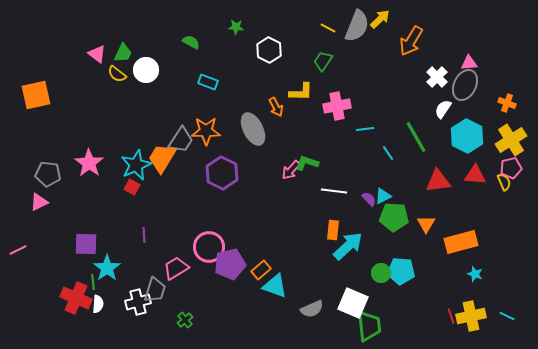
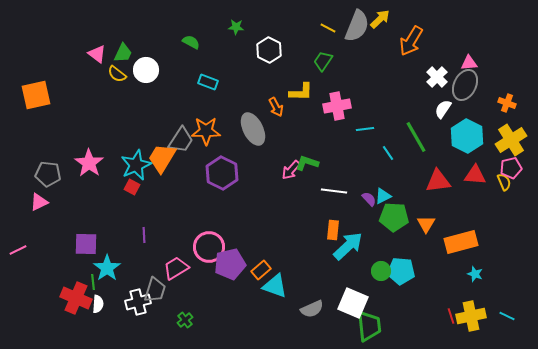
green circle at (381, 273): moved 2 px up
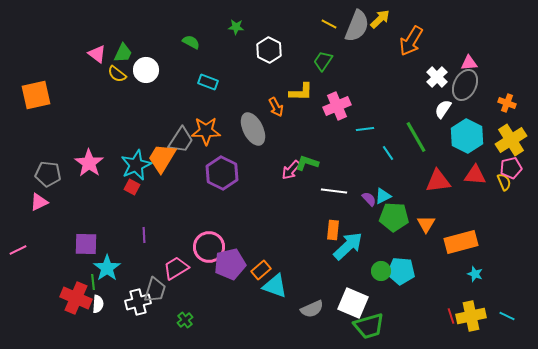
yellow line at (328, 28): moved 1 px right, 4 px up
pink cross at (337, 106): rotated 12 degrees counterclockwise
green trapezoid at (369, 326): rotated 80 degrees clockwise
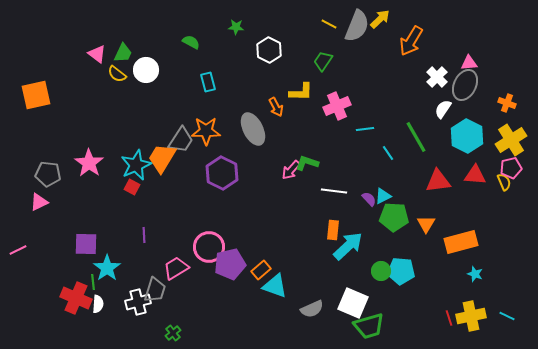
cyan rectangle at (208, 82): rotated 54 degrees clockwise
red line at (451, 316): moved 2 px left, 2 px down
green cross at (185, 320): moved 12 px left, 13 px down
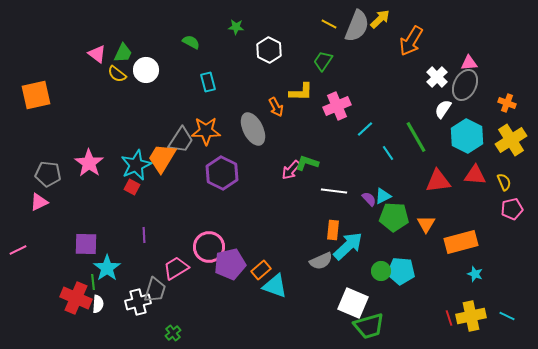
cyan line at (365, 129): rotated 36 degrees counterclockwise
pink pentagon at (511, 168): moved 1 px right, 41 px down
gray semicircle at (312, 309): moved 9 px right, 48 px up
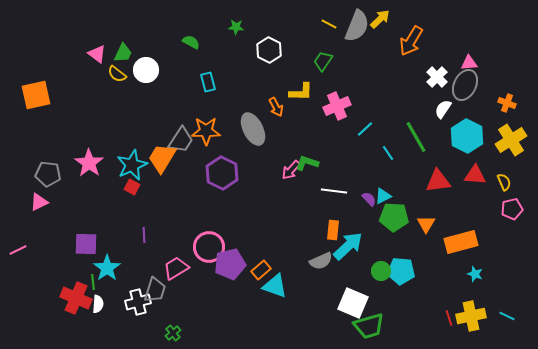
cyan star at (136, 165): moved 4 px left
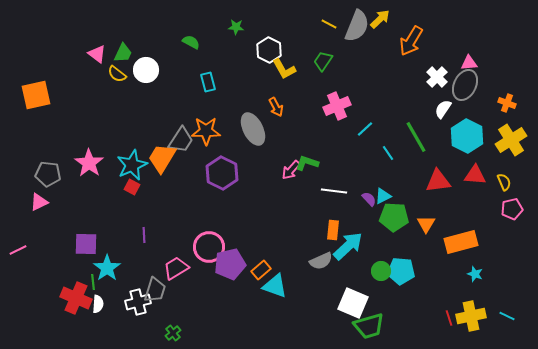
yellow L-shape at (301, 92): moved 17 px left, 23 px up; rotated 60 degrees clockwise
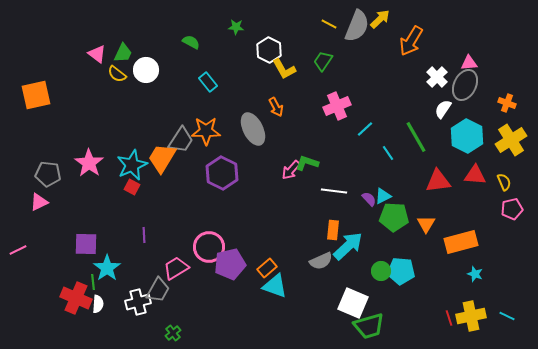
cyan rectangle at (208, 82): rotated 24 degrees counterclockwise
orange rectangle at (261, 270): moved 6 px right, 2 px up
gray trapezoid at (155, 290): moved 3 px right; rotated 12 degrees clockwise
